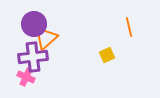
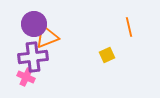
orange triangle: moved 1 px right, 1 px up; rotated 20 degrees clockwise
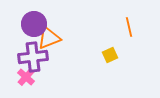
orange triangle: moved 2 px right, 1 px down
yellow square: moved 3 px right
pink cross: rotated 18 degrees clockwise
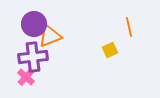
orange triangle: moved 1 px right, 2 px up
yellow square: moved 5 px up
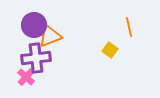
purple circle: moved 1 px down
yellow square: rotated 28 degrees counterclockwise
purple cross: moved 3 px right, 1 px down
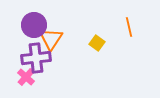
orange triangle: moved 1 px right, 3 px down; rotated 35 degrees counterclockwise
yellow square: moved 13 px left, 7 px up
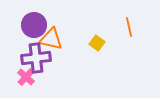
orange triangle: rotated 50 degrees counterclockwise
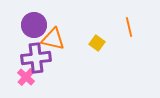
orange triangle: moved 2 px right
